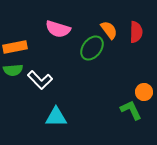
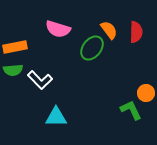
orange circle: moved 2 px right, 1 px down
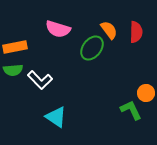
cyan triangle: rotated 35 degrees clockwise
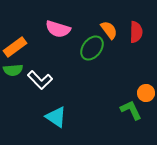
orange rectangle: rotated 25 degrees counterclockwise
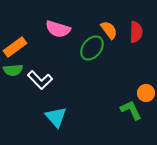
cyan triangle: rotated 15 degrees clockwise
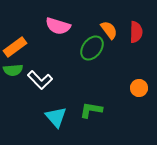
pink semicircle: moved 3 px up
orange circle: moved 7 px left, 5 px up
green L-shape: moved 40 px left; rotated 55 degrees counterclockwise
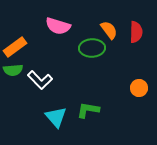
green ellipse: rotated 50 degrees clockwise
green L-shape: moved 3 px left
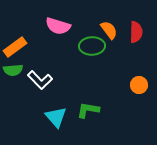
green ellipse: moved 2 px up
orange circle: moved 3 px up
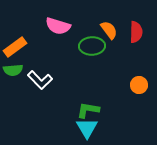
cyan triangle: moved 31 px right, 11 px down; rotated 10 degrees clockwise
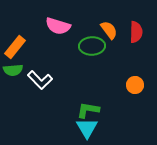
orange rectangle: rotated 15 degrees counterclockwise
orange circle: moved 4 px left
